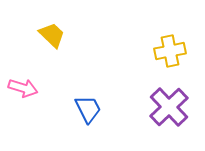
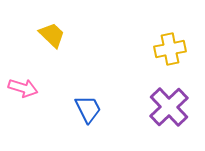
yellow cross: moved 2 px up
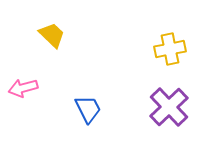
pink arrow: rotated 148 degrees clockwise
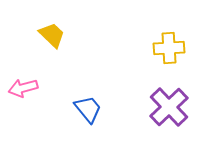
yellow cross: moved 1 px left, 1 px up; rotated 8 degrees clockwise
blue trapezoid: rotated 12 degrees counterclockwise
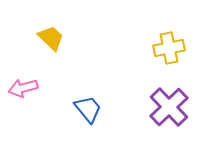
yellow trapezoid: moved 1 px left, 3 px down
yellow cross: rotated 8 degrees counterclockwise
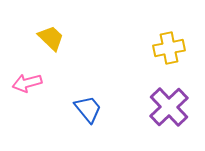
pink arrow: moved 4 px right, 5 px up
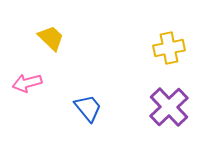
blue trapezoid: moved 1 px up
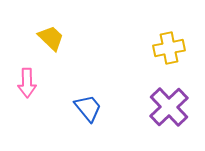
pink arrow: rotated 76 degrees counterclockwise
